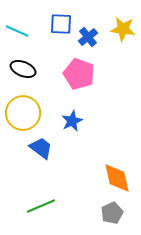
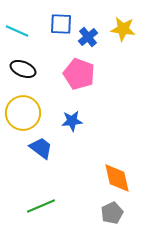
blue star: rotated 20 degrees clockwise
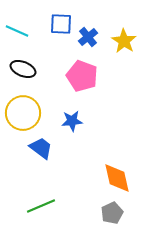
yellow star: moved 1 px right, 12 px down; rotated 25 degrees clockwise
pink pentagon: moved 3 px right, 2 px down
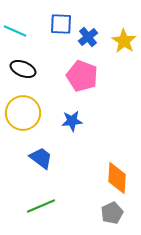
cyan line: moved 2 px left
blue trapezoid: moved 10 px down
orange diamond: rotated 16 degrees clockwise
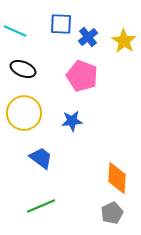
yellow circle: moved 1 px right
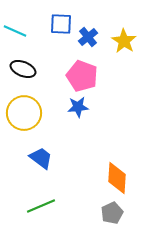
blue star: moved 6 px right, 14 px up
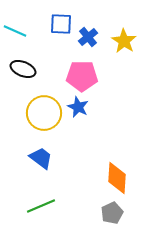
pink pentagon: rotated 20 degrees counterclockwise
blue star: rotated 30 degrees clockwise
yellow circle: moved 20 px right
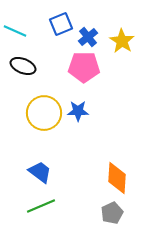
blue square: rotated 25 degrees counterclockwise
yellow star: moved 2 px left
black ellipse: moved 3 px up
pink pentagon: moved 2 px right, 9 px up
blue star: moved 4 px down; rotated 25 degrees counterclockwise
blue trapezoid: moved 1 px left, 14 px down
